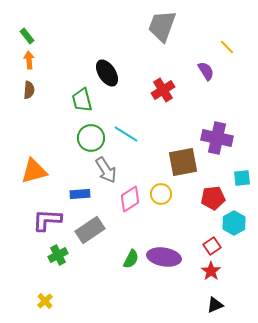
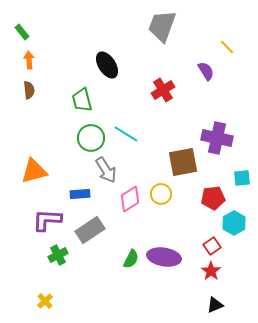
green rectangle: moved 5 px left, 4 px up
black ellipse: moved 8 px up
brown semicircle: rotated 12 degrees counterclockwise
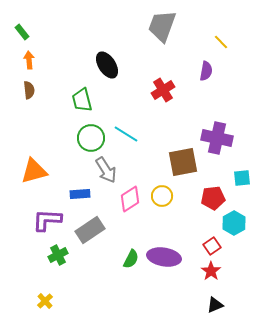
yellow line: moved 6 px left, 5 px up
purple semicircle: rotated 42 degrees clockwise
yellow circle: moved 1 px right, 2 px down
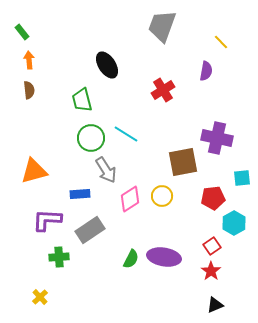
green cross: moved 1 px right, 2 px down; rotated 24 degrees clockwise
yellow cross: moved 5 px left, 4 px up
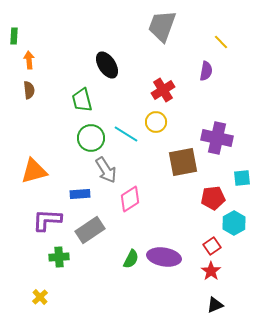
green rectangle: moved 8 px left, 4 px down; rotated 42 degrees clockwise
yellow circle: moved 6 px left, 74 px up
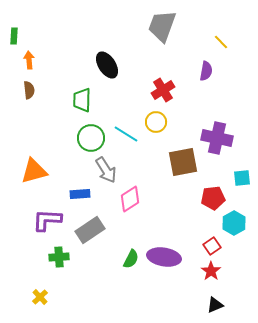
green trapezoid: rotated 15 degrees clockwise
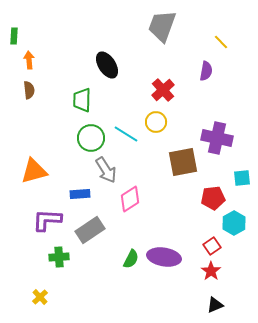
red cross: rotated 10 degrees counterclockwise
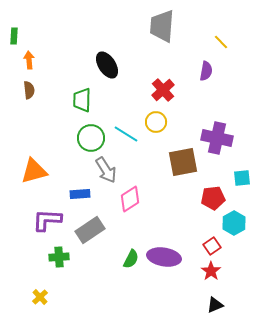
gray trapezoid: rotated 16 degrees counterclockwise
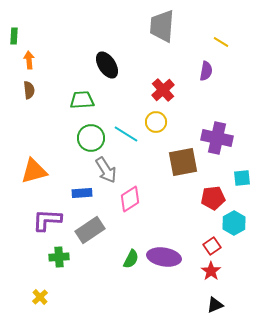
yellow line: rotated 14 degrees counterclockwise
green trapezoid: rotated 85 degrees clockwise
blue rectangle: moved 2 px right, 1 px up
